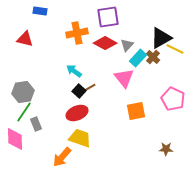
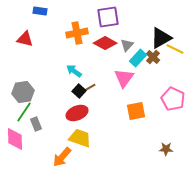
pink triangle: rotated 15 degrees clockwise
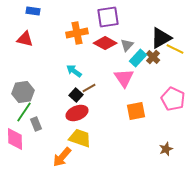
blue rectangle: moved 7 px left
pink triangle: rotated 10 degrees counterclockwise
black square: moved 3 px left, 4 px down
brown star: rotated 24 degrees counterclockwise
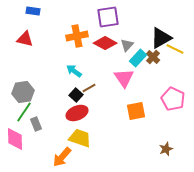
orange cross: moved 3 px down
